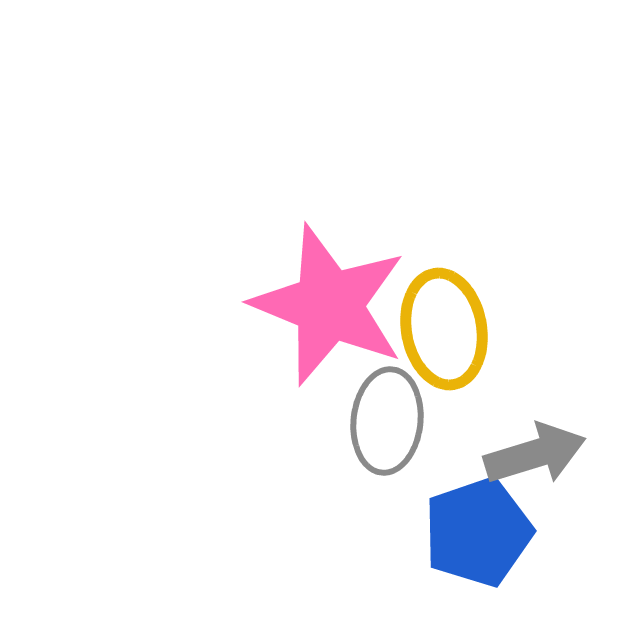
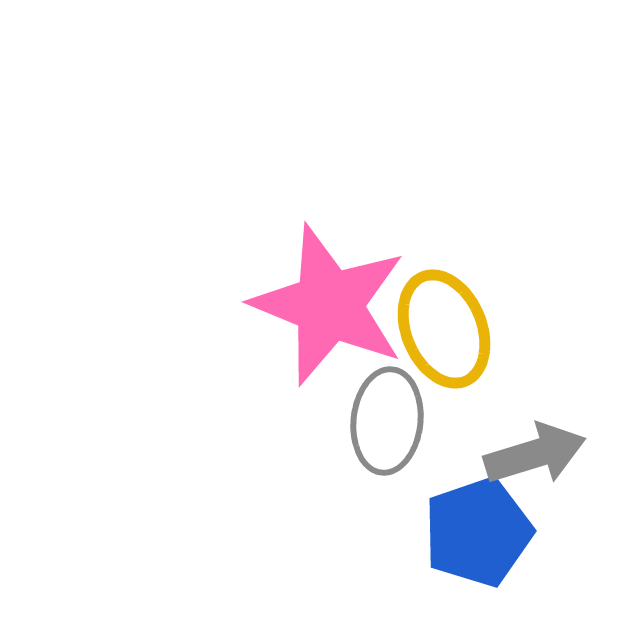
yellow ellipse: rotated 12 degrees counterclockwise
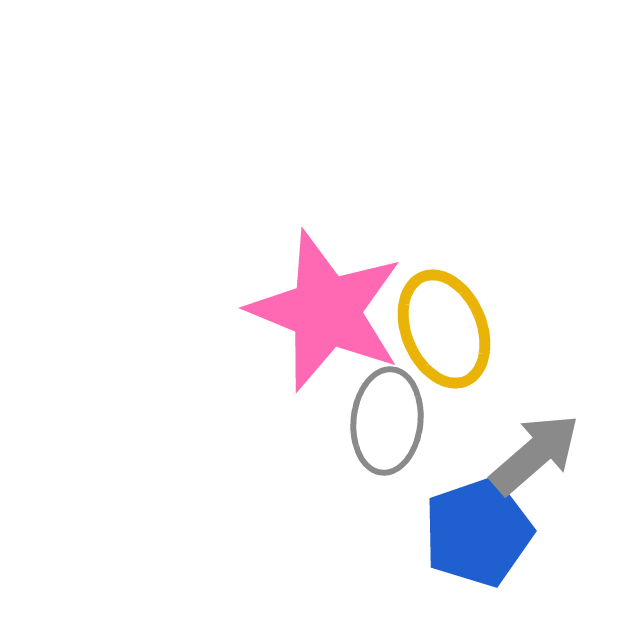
pink star: moved 3 px left, 6 px down
gray arrow: rotated 24 degrees counterclockwise
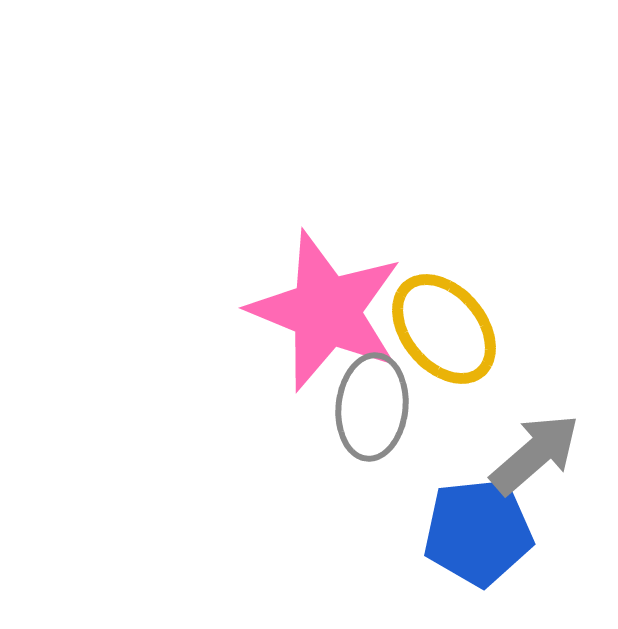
yellow ellipse: rotated 18 degrees counterclockwise
gray ellipse: moved 15 px left, 14 px up
blue pentagon: rotated 13 degrees clockwise
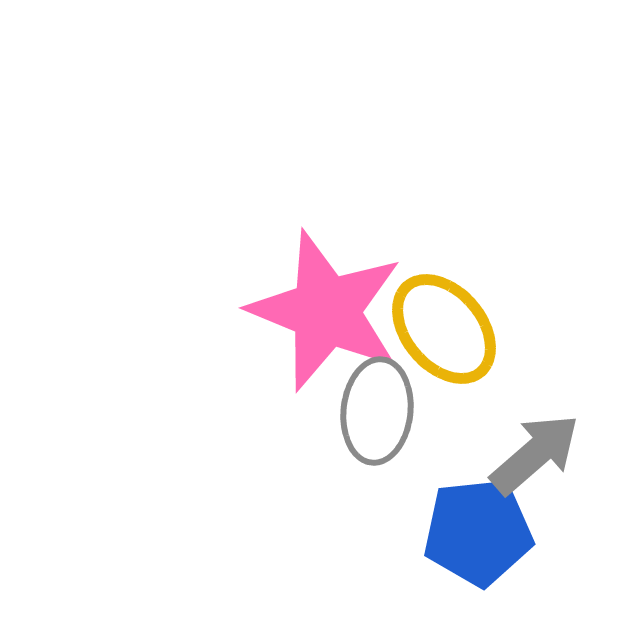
gray ellipse: moved 5 px right, 4 px down
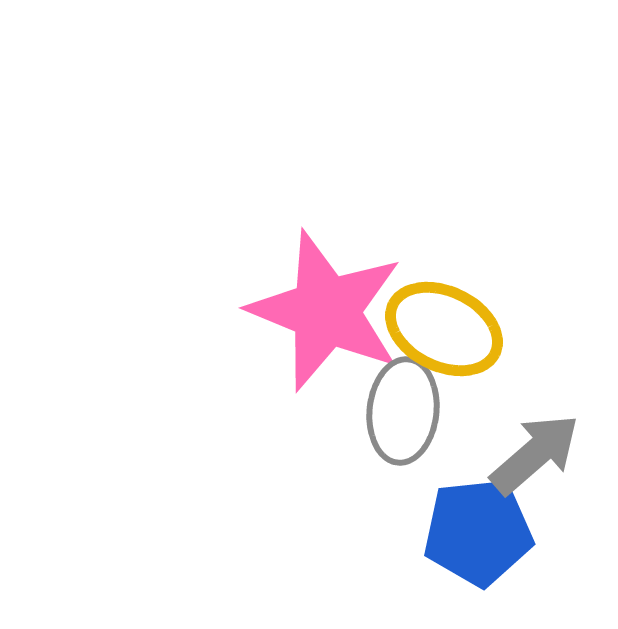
yellow ellipse: rotated 24 degrees counterclockwise
gray ellipse: moved 26 px right
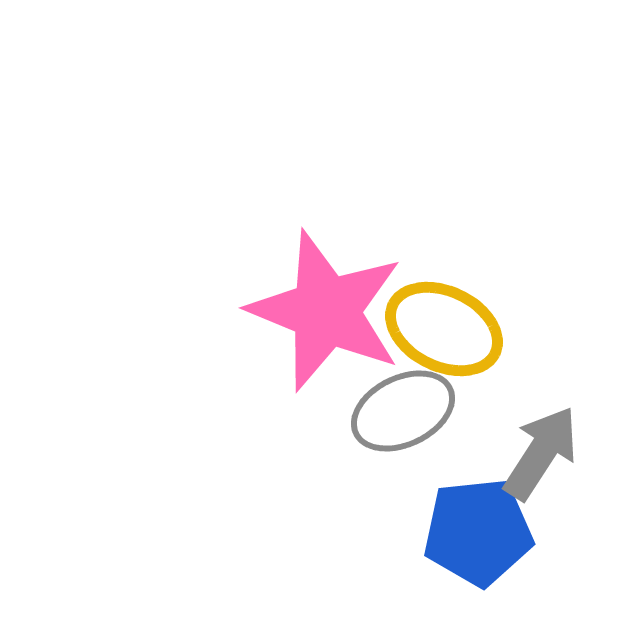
gray ellipse: rotated 58 degrees clockwise
gray arrow: moved 6 px right, 1 px up; rotated 16 degrees counterclockwise
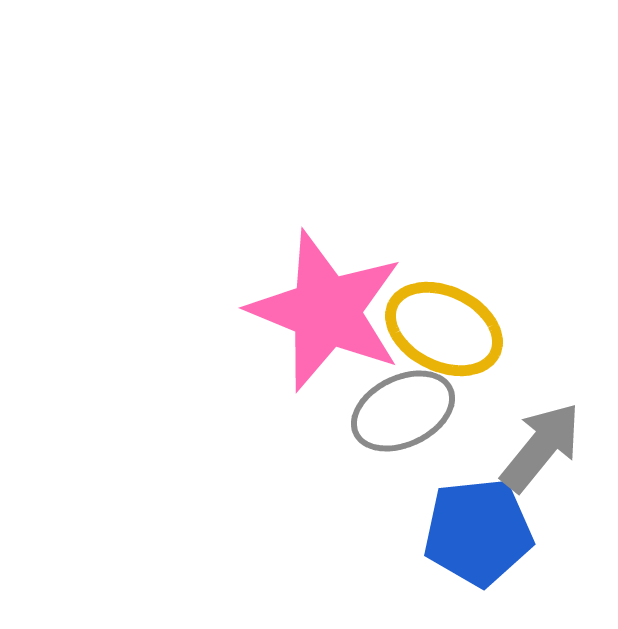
gray arrow: moved 6 px up; rotated 6 degrees clockwise
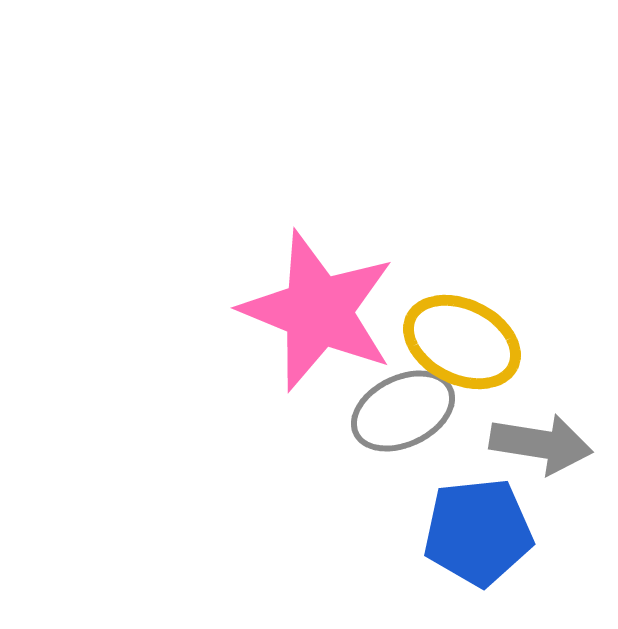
pink star: moved 8 px left
yellow ellipse: moved 18 px right, 13 px down
gray arrow: moved 3 px up; rotated 60 degrees clockwise
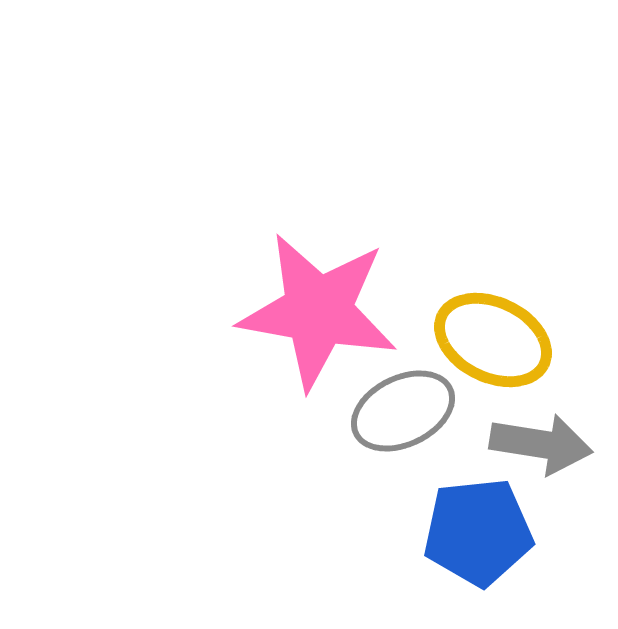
pink star: rotated 12 degrees counterclockwise
yellow ellipse: moved 31 px right, 2 px up
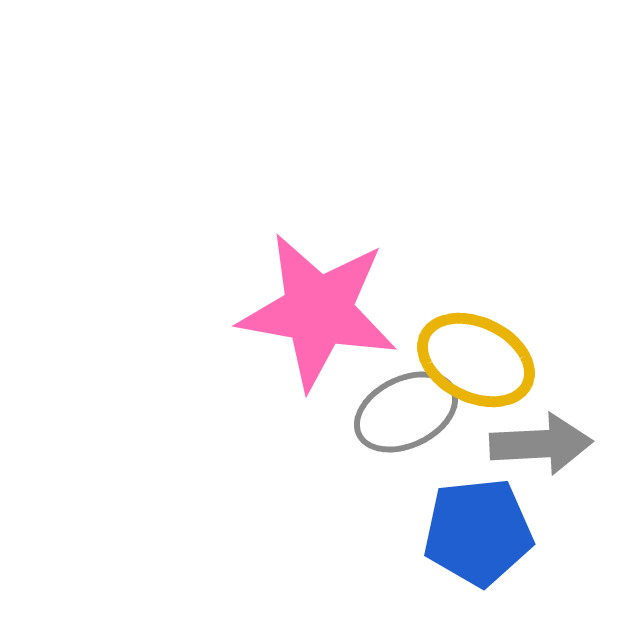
yellow ellipse: moved 17 px left, 20 px down
gray ellipse: moved 3 px right, 1 px down
gray arrow: rotated 12 degrees counterclockwise
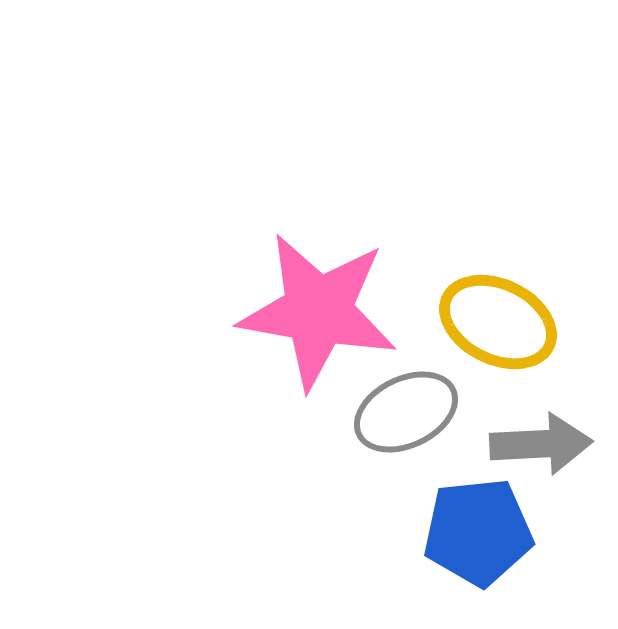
yellow ellipse: moved 22 px right, 38 px up
